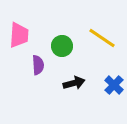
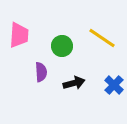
purple semicircle: moved 3 px right, 7 px down
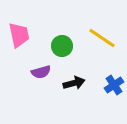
pink trapezoid: rotated 16 degrees counterclockwise
purple semicircle: rotated 78 degrees clockwise
blue cross: rotated 12 degrees clockwise
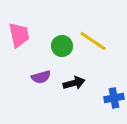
yellow line: moved 9 px left, 3 px down
purple semicircle: moved 5 px down
blue cross: moved 13 px down; rotated 24 degrees clockwise
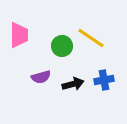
pink trapezoid: rotated 12 degrees clockwise
yellow line: moved 2 px left, 3 px up
black arrow: moved 1 px left, 1 px down
blue cross: moved 10 px left, 18 px up
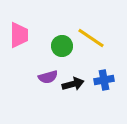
purple semicircle: moved 7 px right
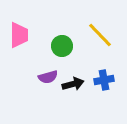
yellow line: moved 9 px right, 3 px up; rotated 12 degrees clockwise
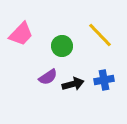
pink trapezoid: moved 2 px right, 1 px up; rotated 44 degrees clockwise
purple semicircle: rotated 18 degrees counterclockwise
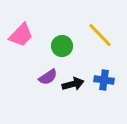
pink trapezoid: moved 1 px down
blue cross: rotated 18 degrees clockwise
